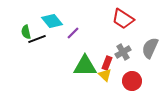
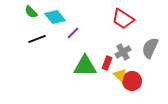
cyan diamond: moved 3 px right, 4 px up
green semicircle: moved 5 px right, 20 px up; rotated 32 degrees counterclockwise
yellow triangle: moved 15 px right
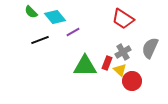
purple line: moved 1 px up; rotated 16 degrees clockwise
black line: moved 3 px right, 1 px down
yellow triangle: moved 5 px up
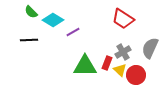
cyan diamond: moved 2 px left, 3 px down; rotated 20 degrees counterclockwise
black line: moved 11 px left; rotated 18 degrees clockwise
red circle: moved 4 px right, 6 px up
